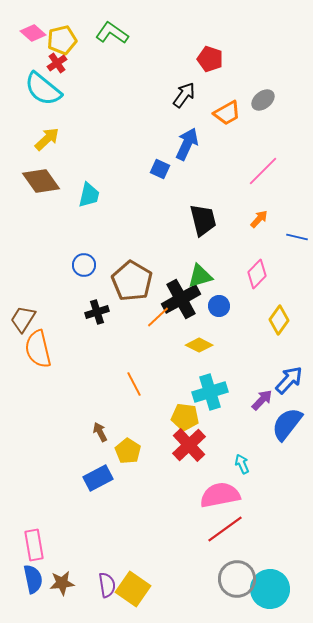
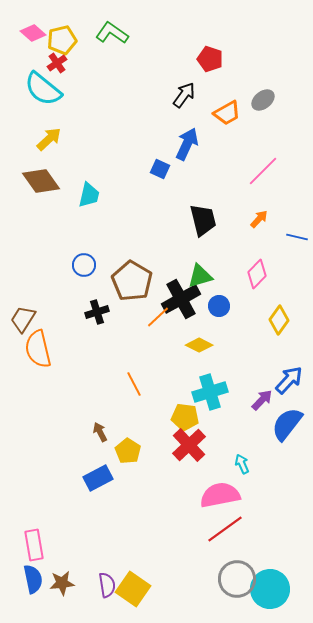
yellow arrow at (47, 139): moved 2 px right
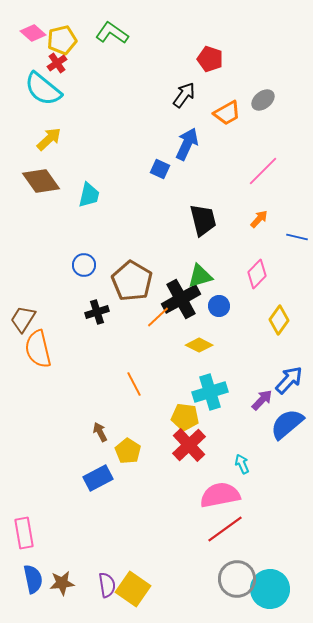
blue semicircle at (287, 424): rotated 12 degrees clockwise
pink rectangle at (34, 545): moved 10 px left, 12 px up
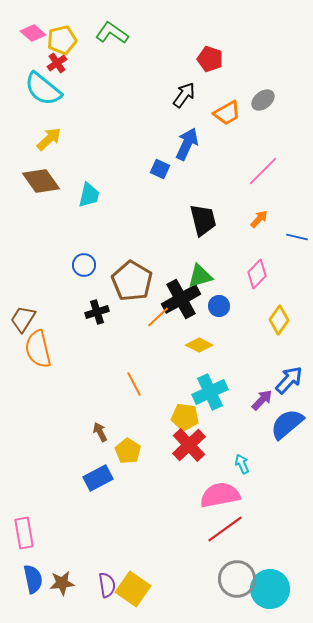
cyan cross at (210, 392): rotated 8 degrees counterclockwise
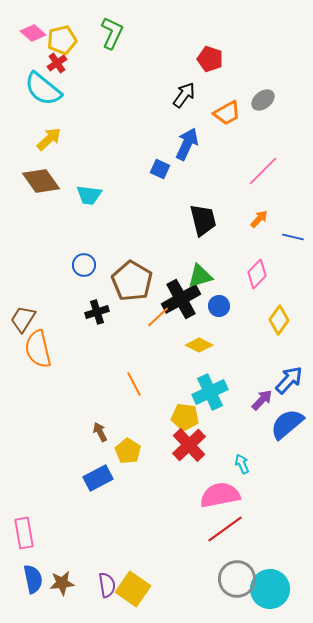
green L-shape at (112, 33): rotated 80 degrees clockwise
cyan trapezoid at (89, 195): rotated 84 degrees clockwise
blue line at (297, 237): moved 4 px left
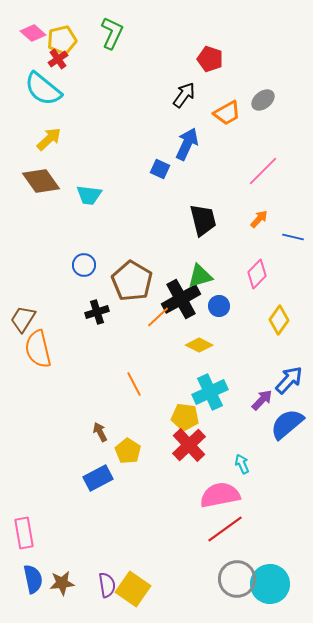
red cross at (57, 63): moved 1 px right, 4 px up
cyan circle at (270, 589): moved 5 px up
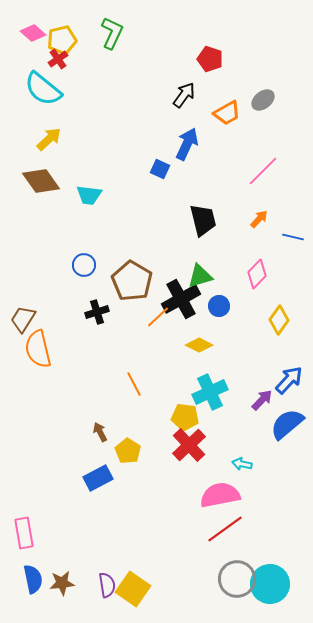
cyan arrow at (242, 464): rotated 54 degrees counterclockwise
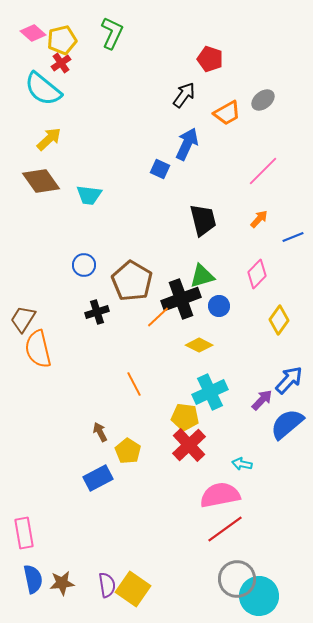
red cross at (58, 59): moved 3 px right, 4 px down
blue line at (293, 237): rotated 35 degrees counterclockwise
green triangle at (200, 276): moved 2 px right
black cross at (181, 299): rotated 9 degrees clockwise
cyan circle at (270, 584): moved 11 px left, 12 px down
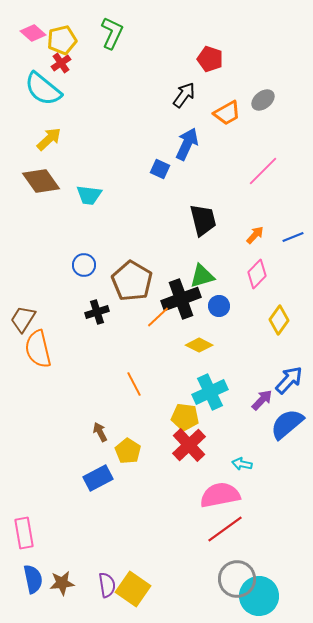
orange arrow at (259, 219): moved 4 px left, 16 px down
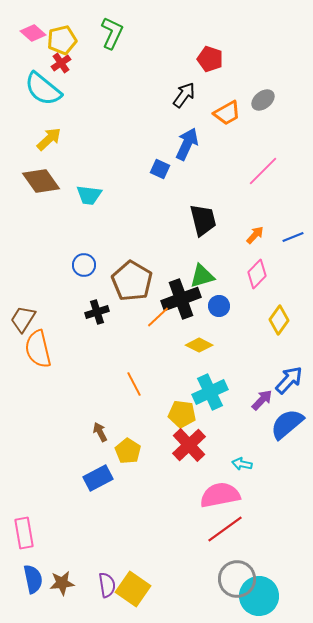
yellow pentagon at (185, 417): moved 3 px left, 3 px up
